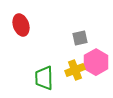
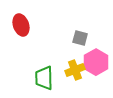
gray square: rotated 28 degrees clockwise
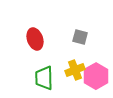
red ellipse: moved 14 px right, 14 px down
gray square: moved 1 px up
pink hexagon: moved 14 px down
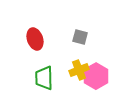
yellow cross: moved 4 px right
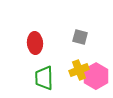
red ellipse: moved 4 px down; rotated 15 degrees clockwise
